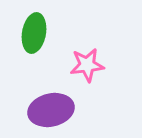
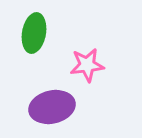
purple ellipse: moved 1 px right, 3 px up
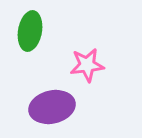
green ellipse: moved 4 px left, 2 px up
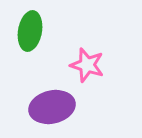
pink star: rotated 24 degrees clockwise
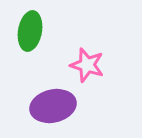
purple ellipse: moved 1 px right, 1 px up
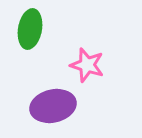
green ellipse: moved 2 px up
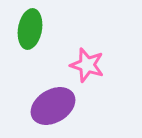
purple ellipse: rotated 18 degrees counterclockwise
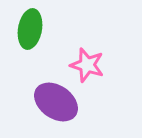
purple ellipse: moved 3 px right, 4 px up; rotated 66 degrees clockwise
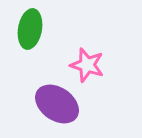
purple ellipse: moved 1 px right, 2 px down
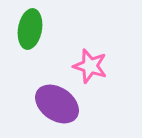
pink star: moved 3 px right, 1 px down
